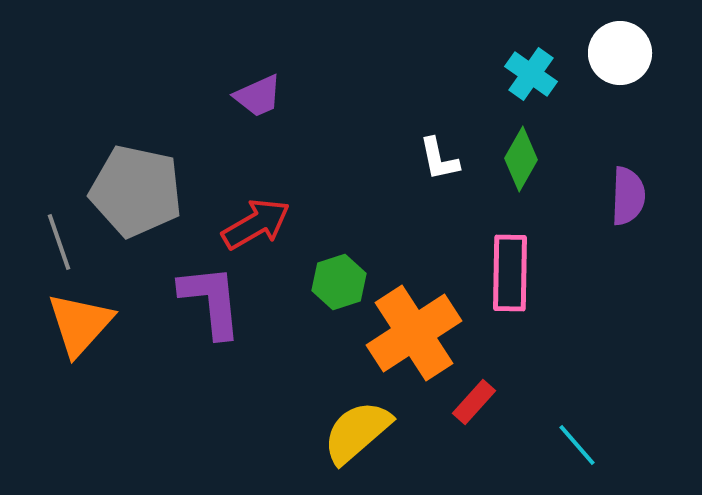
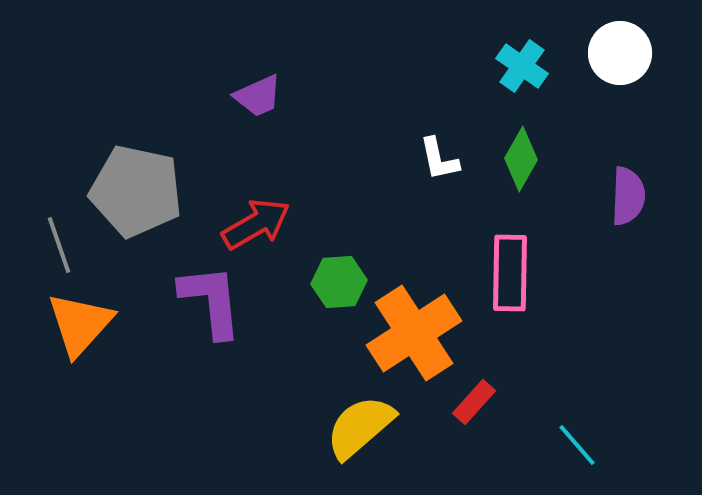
cyan cross: moved 9 px left, 8 px up
gray line: moved 3 px down
green hexagon: rotated 14 degrees clockwise
yellow semicircle: moved 3 px right, 5 px up
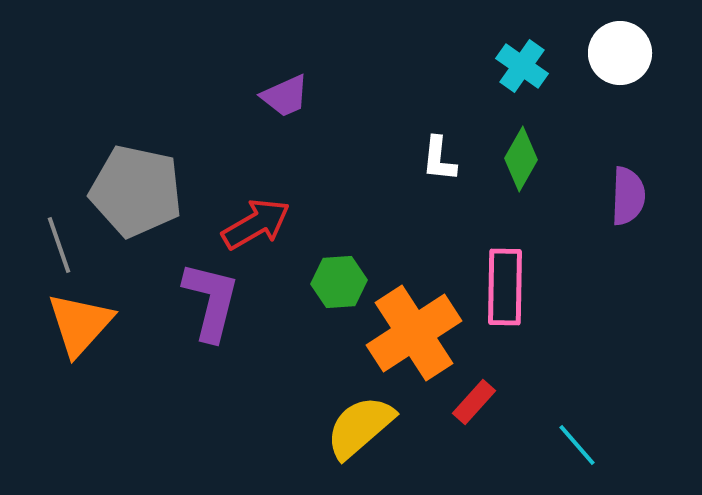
purple trapezoid: moved 27 px right
white L-shape: rotated 18 degrees clockwise
pink rectangle: moved 5 px left, 14 px down
purple L-shape: rotated 20 degrees clockwise
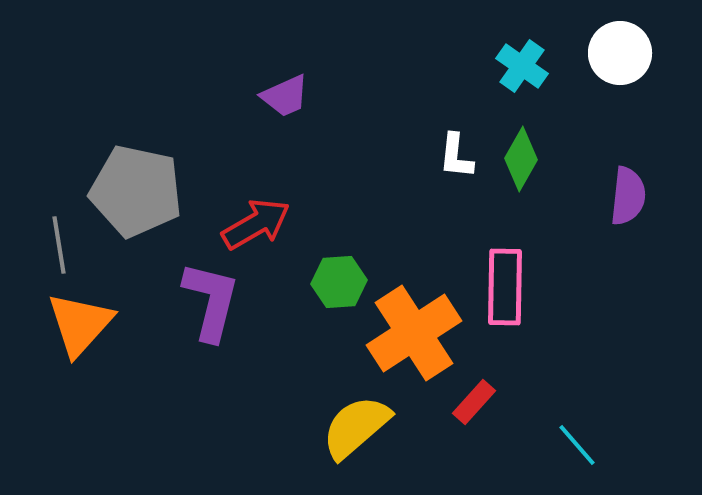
white L-shape: moved 17 px right, 3 px up
purple semicircle: rotated 4 degrees clockwise
gray line: rotated 10 degrees clockwise
yellow semicircle: moved 4 px left
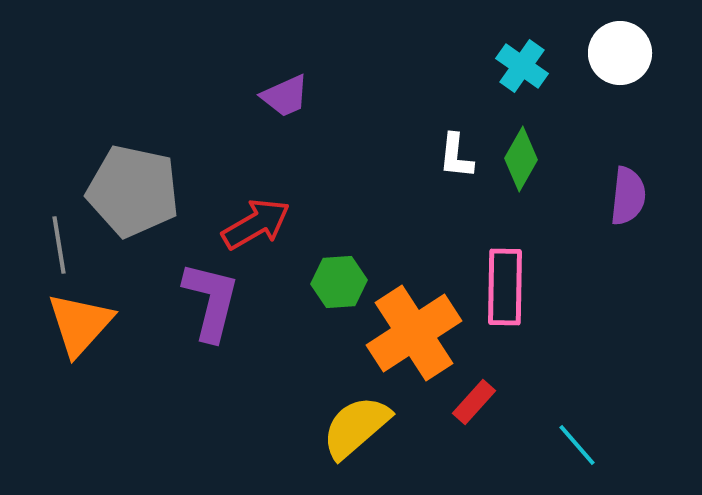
gray pentagon: moved 3 px left
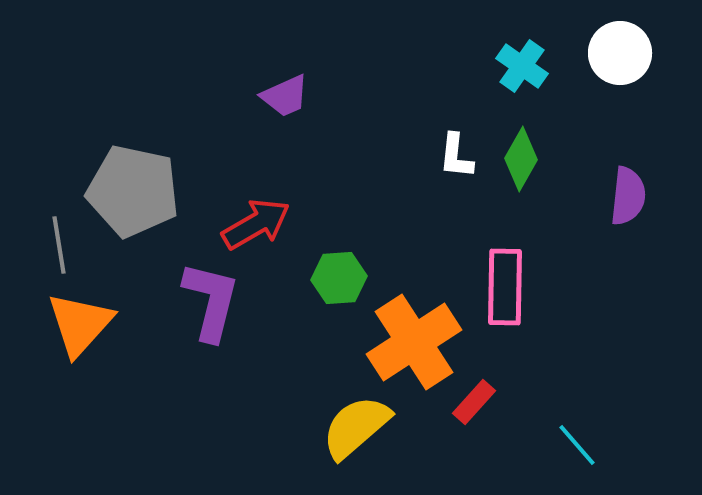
green hexagon: moved 4 px up
orange cross: moved 9 px down
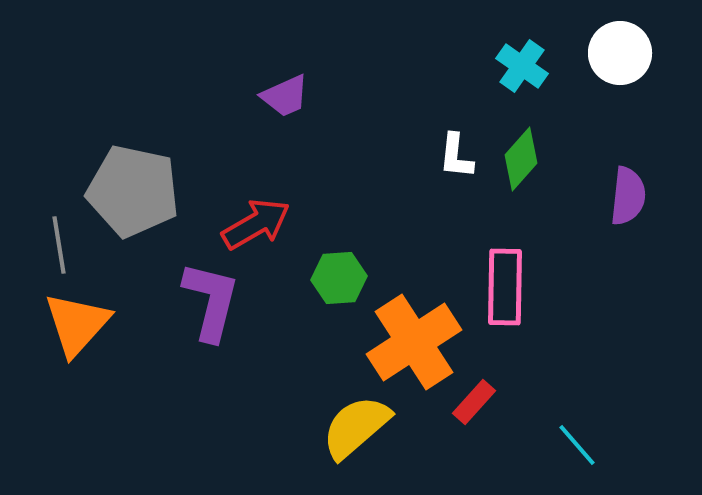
green diamond: rotated 12 degrees clockwise
orange triangle: moved 3 px left
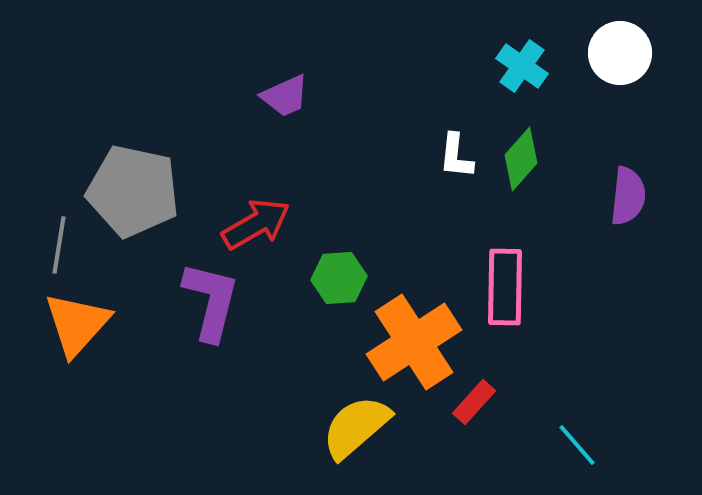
gray line: rotated 18 degrees clockwise
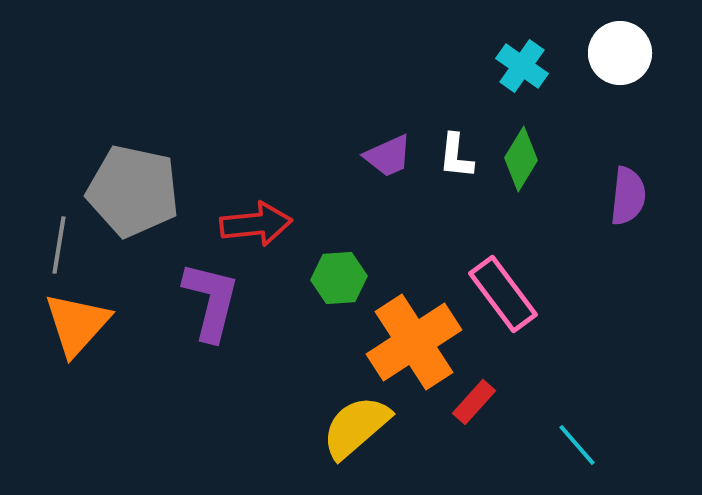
purple trapezoid: moved 103 px right, 60 px down
green diamond: rotated 10 degrees counterclockwise
red arrow: rotated 24 degrees clockwise
pink rectangle: moved 2 px left, 7 px down; rotated 38 degrees counterclockwise
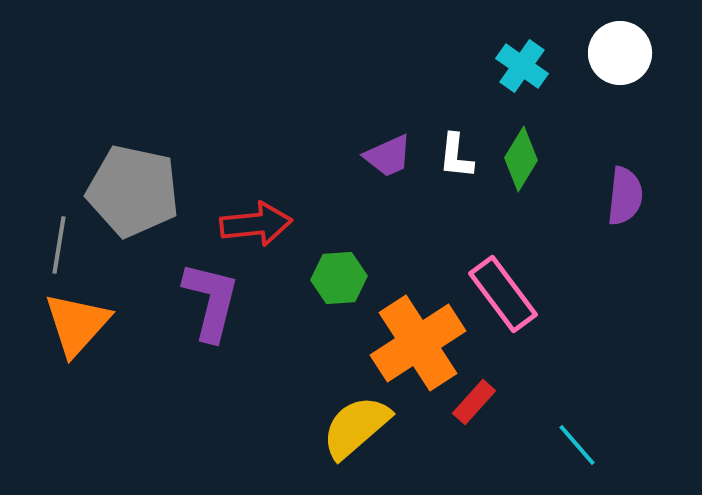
purple semicircle: moved 3 px left
orange cross: moved 4 px right, 1 px down
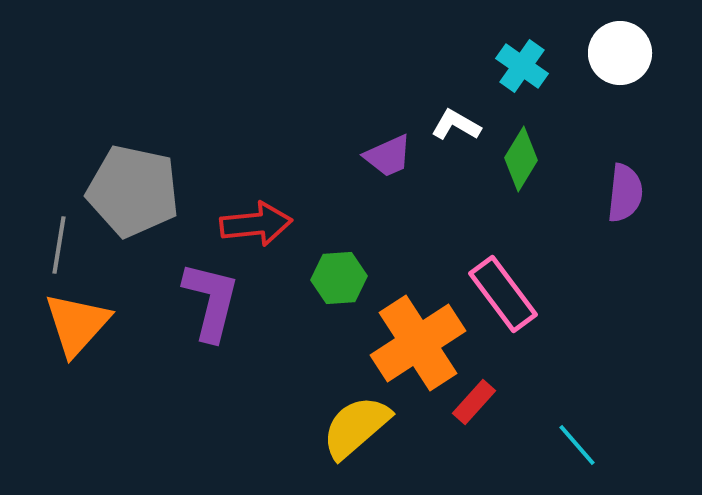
white L-shape: moved 31 px up; rotated 114 degrees clockwise
purple semicircle: moved 3 px up
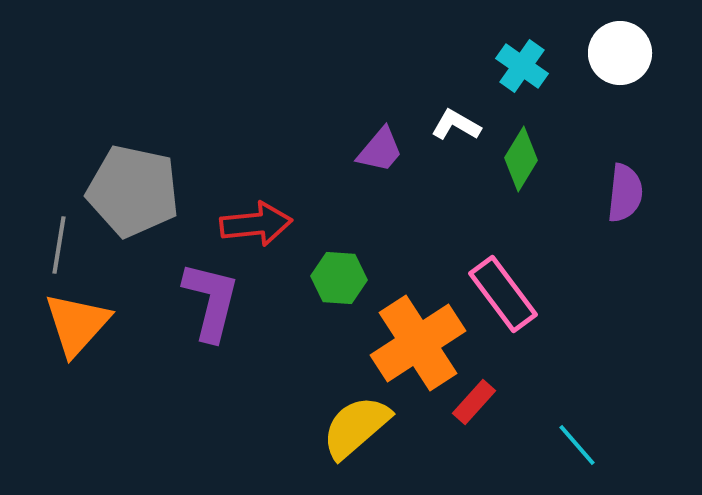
purple trapezoid: moved 8 px left, 6 px up; rotated 26 degrees counterclockwise
green hexagon: rotated 8 degrees clockwise
